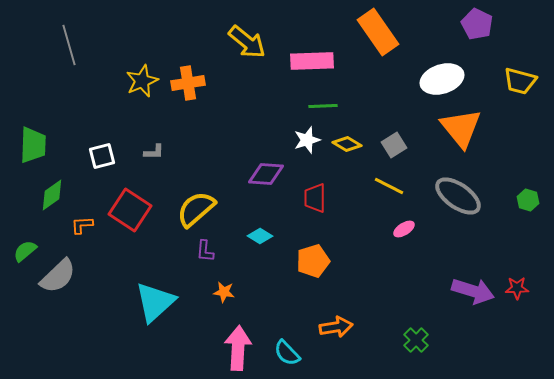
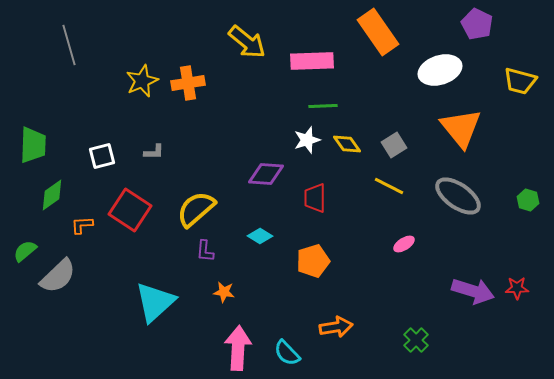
white ellipse: moved 2 px left, 9 px up
yellow diamond: rotated 24 degrees clockwise
pink ellipse: moved 15 px down
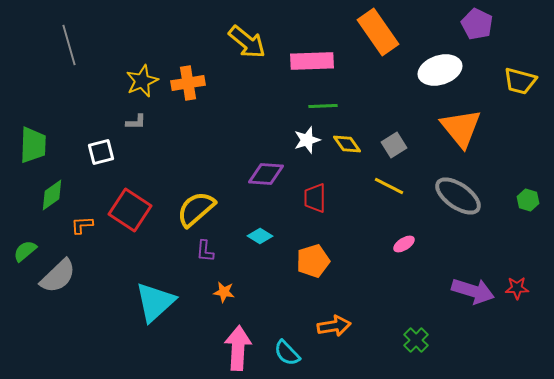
gray L-shape: moved 18 px left, 30 px up
white square: moved 1 px left, 4 px up
orange arrow: moved 2 px left, 1 px up
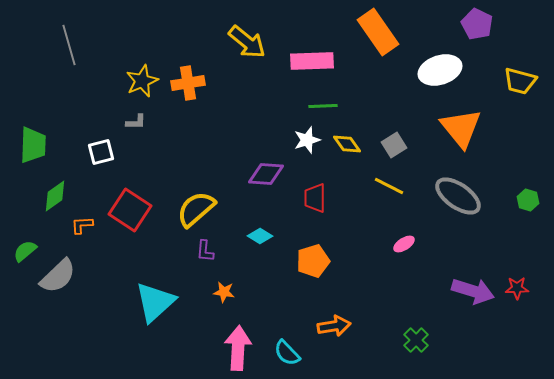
green diamond: moved 3 px right, 1 px down
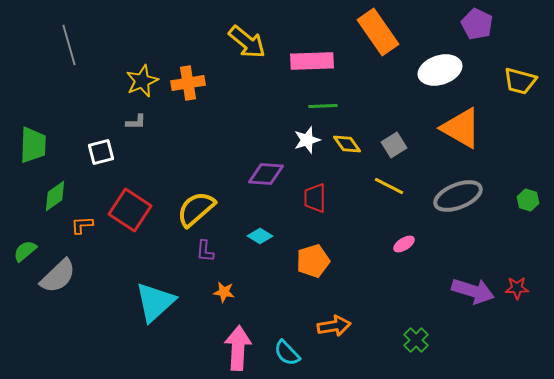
orange triangle: rotated 21 degrees counterclockwise
gray ellipse: rotated 57 degrees counterclockwise
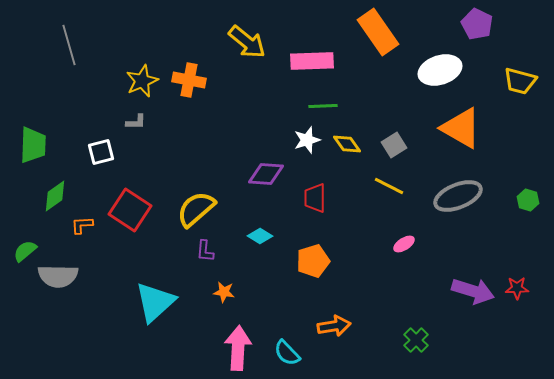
orange cross: moved 1 px right, 3 px up; rotated 20 degrees clockwise
gray semicircle: rotated 45 degrees clockwise
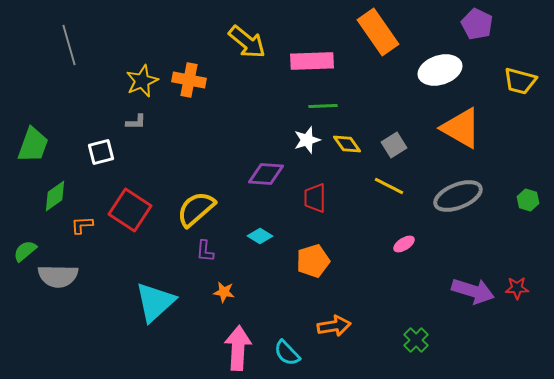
green trapezoid: rotated 18 degrees clockwise
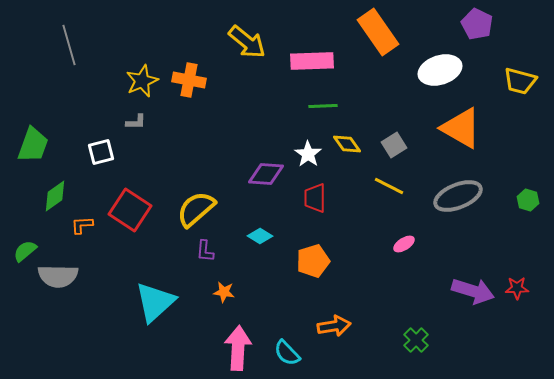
white star: moved 1 px right, 14 px down; rotated 20 degrees counterclockwise
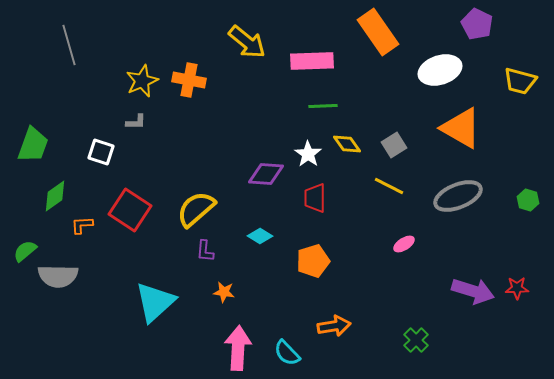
white square: rotated 32 degrees clockwise
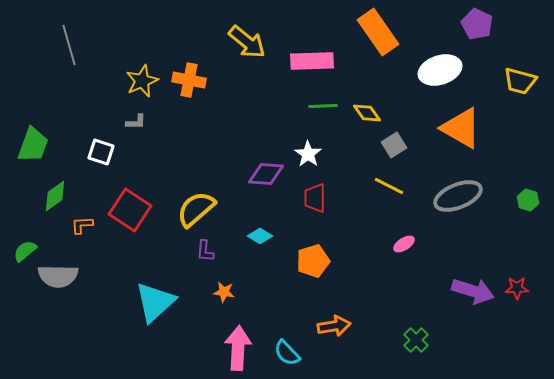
yellow diamond: moved 20 px right, 31 px up
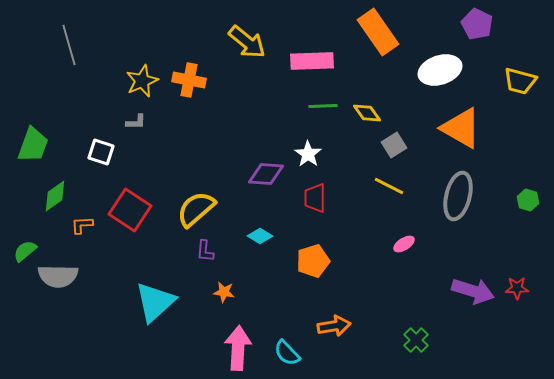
gray ellipse: rotated 54 degrees counterclockwise
